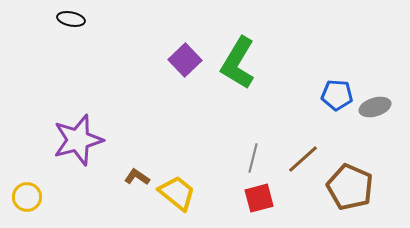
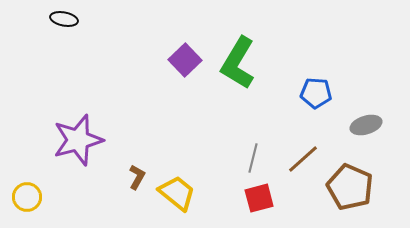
black ellipse: moved 7 px left
blue pentagon: moved 21 px left, 2 px up
gray ellipse: moved 9 px left, 18 px down
brown L-shape: rotated 85 degrees clockwise
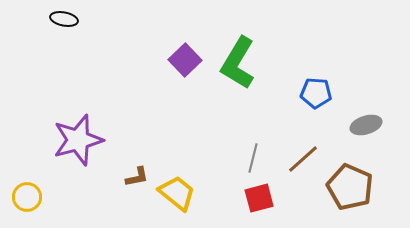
brown L-shape: rotated 50 degrees clockwise
